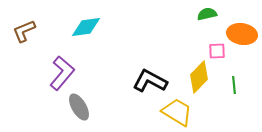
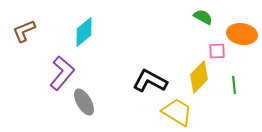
green semicircle: moved 4 px left, 3 px down; rotated 42 degrees clockwise
cyan diamond: moved 2 px left, 5 px down; rotated 32 degrees counterclockwise
gray ellipse: moved 5 px right, 5 px up
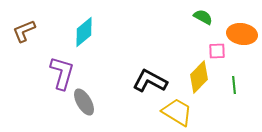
purple L-shape: rotated 24 degrees counterclockwise
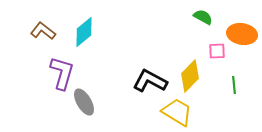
brown L-shape: moved 19 px right; rotated 60 degrees clockwise
yellow diamond: moved 9 px left, 1 px up
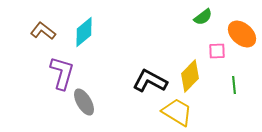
green semicircle: rotated 114 degrees clockwise
orange ellipse: rotated 32 degrees clockwise
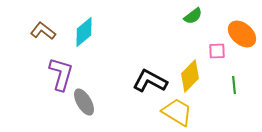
green semicircle: moved 10 px left, 1 px up
purple L-shape: moved 1 px left, 1 px down
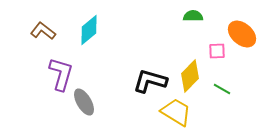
green semicircle: rotated 144 degrees counterclockwise
cyan diamond: moved 5 px right, 2 px up
black L-shape: rotated 12 degrees counterclockwise
green line: moved 12 px left, 4 px down; rotated 54 degrees counterclockwise
yellow trapezoid: moved 1 px left
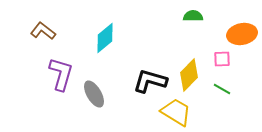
cyan diamond: moved 16 px right, 8 px down
orange ellipse: rotated 52 degrees counterclockwise
pink square: moved 5 px right, 8 px down
yellow diamond: moved 1 px left, 1 px up
gray ellipse: moved 10 px right, 8 px up
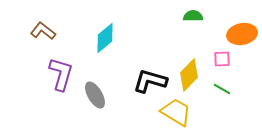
gray ellipse: moved 1 px right, 1 px down
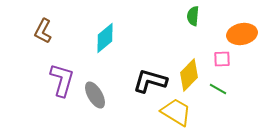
green semicircle: rotated 84 degrees counterclockwise
brown L-shape: rotated 100 degrees counterclockwise
purple L-shape: moved 1 px right, 6 px down
green line: moved 4 px left
